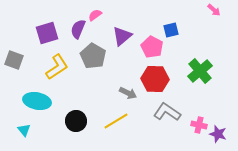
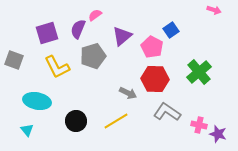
pink arrow: rotated 24 degrees counterclockwise
blue square: rotated 21 degrees counterclockwise
gray pentagon: rotated 25 degrees clockwise
yellow L-shape: rotated 96 degrees clockwise
green cross: moved 1 px left, 1 px down
cyan triangle: moved 3 px right
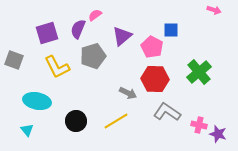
blue square: rotated 35 degrees clockwise
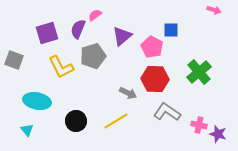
yellow L-shape: moved 4 px right
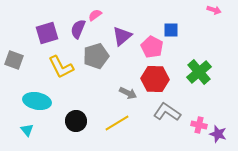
gray pentagon: moved 3 px right
yellow line: moved 1 px right, 2 px down
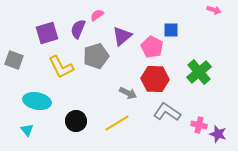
pink semicircle: moved 2 px right
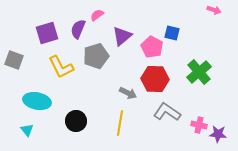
blue square: moved 1 px right, 3 px down; rotated 14 degrees clockwise
yellow line: moved 3 px right; rotated 50 degrees counterclockwise
purple star: rotated 12 degrees counterclockwise
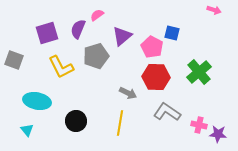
red hexagon: moved 1 px right, 2 px up
